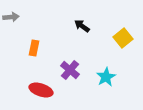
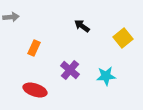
orange rectangle: rotated 14 degrees clockwise
cyan star: moved 1 px up; rotated 24 degrees clockwise
red ellipse: moved 6 px left
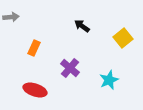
purple cross: moved 2 px up
cyan star: moved 3 px right, 4 px down; rotated 18 degrees counterclockwise
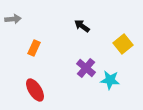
gray arrow: moved 2 px right, 2 px down
yellow square: moved 6 px down
purple cross: moved 16 px right
cyan star: moved 1 px right; rotated 30 degrees clockwise
red ellipse: rotated 40 degrees clockwise
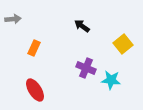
purple cross: rotated 18 degrees counterclockwise
cyan star: moved 1 px right
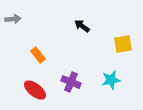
yellow square: rotated 30 degrees clockwise
orange rectangle: moved 4 px right, 7 px down; rotated 63 degrees counterclockwise
purple cross: moved 15 px left, 14 px down
cyan star: rotated 18 degrees counterclockwise
red ellipse: rotated 20 degrees counterclockwise
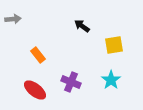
yellow square: moved 9 px left, 1 px down
cyan star: rotated 24 degrees counterclockwise
